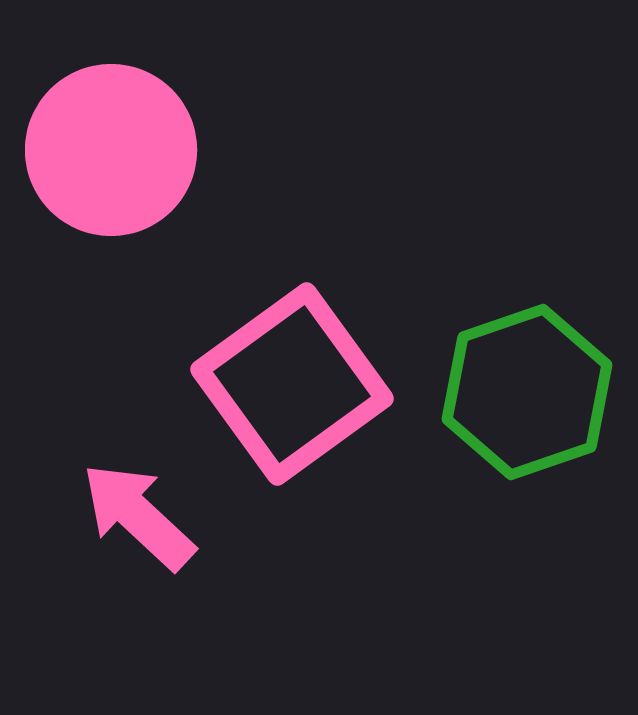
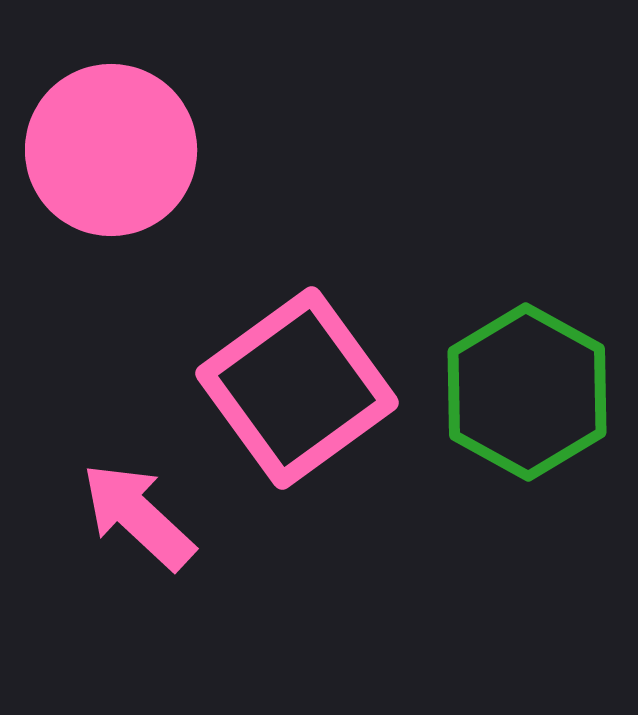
pink square: moved 5 px right, 4 px down
green hexagon: rotated 12 degrees counterclockwise
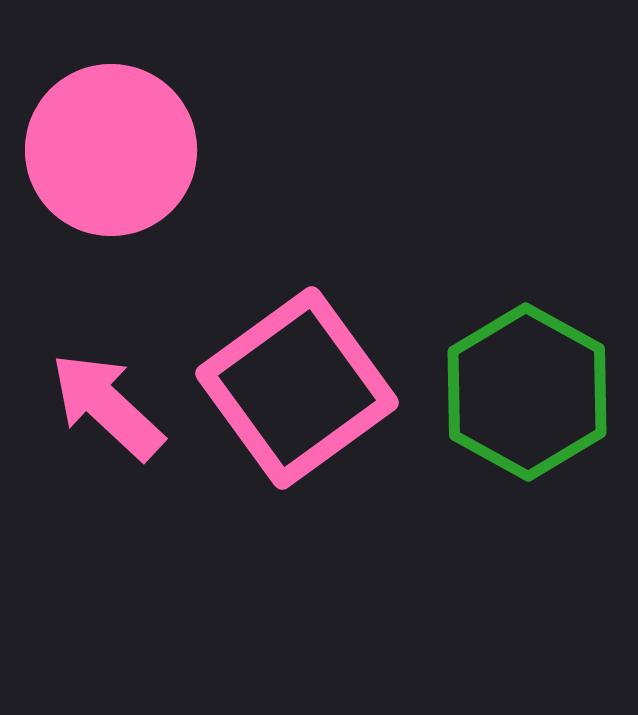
pink arrow: moved 31 px left, 110 px up
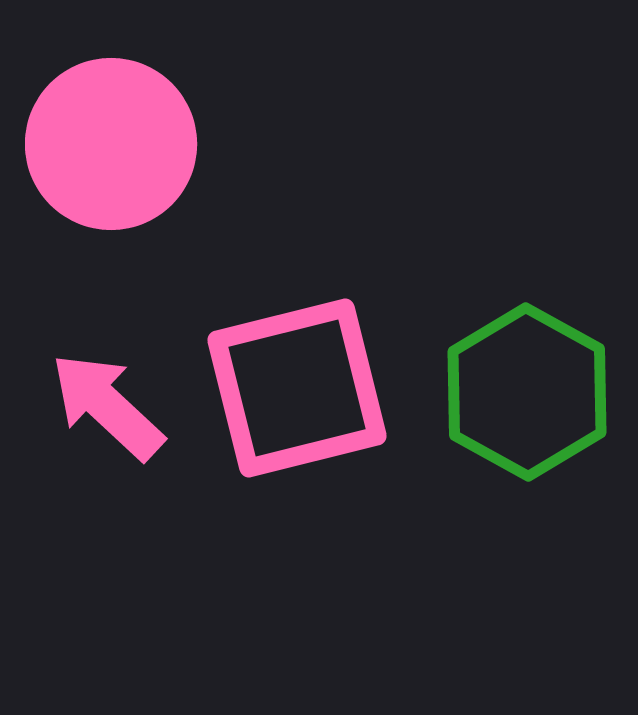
pink circle: moved 6 px up
pink square: rotated 22 degrees clockwise
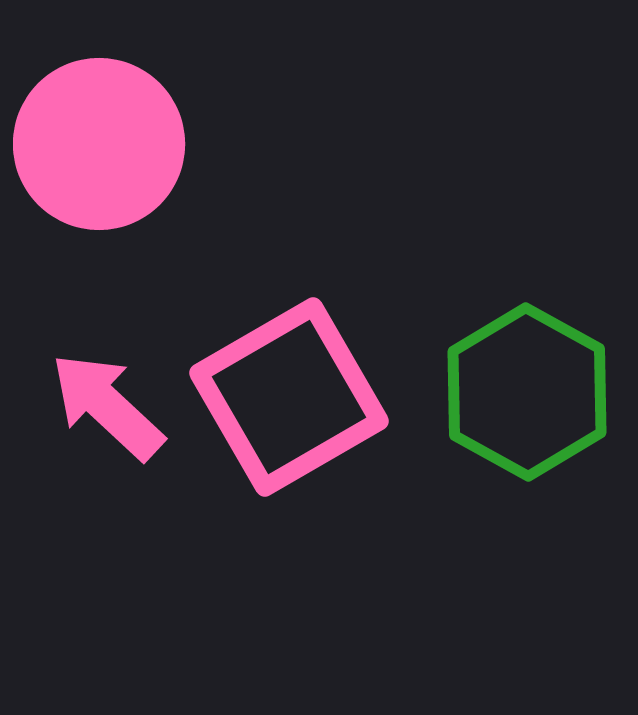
pink circle: moved 12 px left
pink square: moved 8 px left, 9 px down; rotated 16 degrees counterclockwise
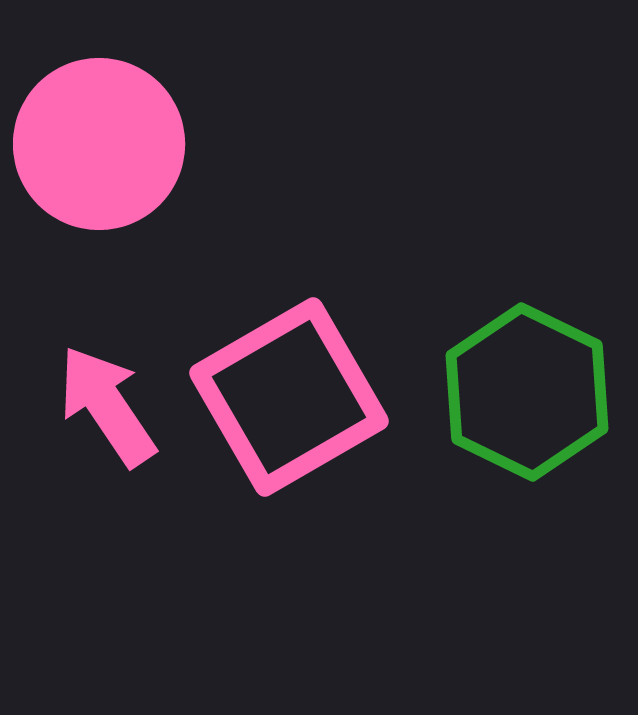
green hexagon: rotated 3 degrees counterclockwise
pink arrow: rotated 13 degrees clockwise
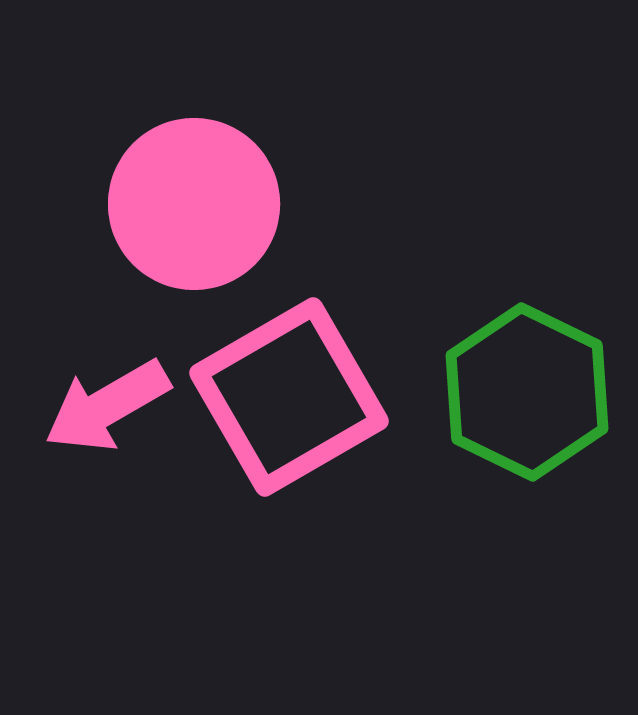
pink circle: moved 95 px right, 60 px down
pink arrow: rotated 86 degrees counterclockwise
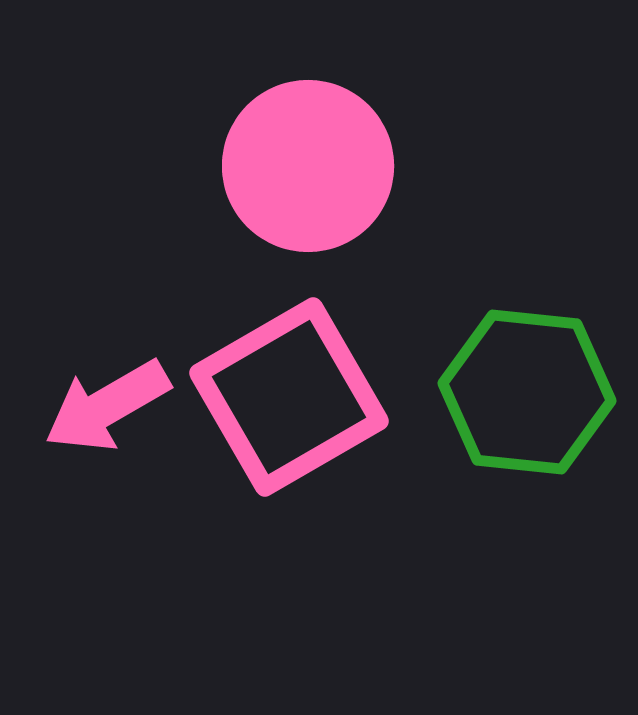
pink circle: moved 114 px right, 38 px up
green hexagon: rotated 20 degrees counterclockwise
